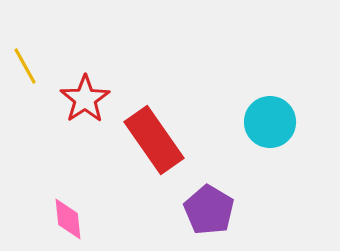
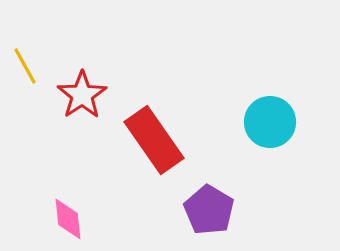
red star: moved 3 px left, 4 px up
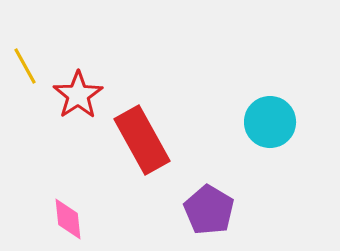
red star: moved 4 px left
red rectangle: moved 12 px left; rotated 6 degrees clockwise
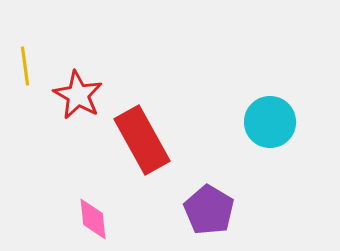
yellow line: rotated 21 degrees clockwise
red star: rotated 9 degrees counterclockwise
pink diamond: moved 25 px right
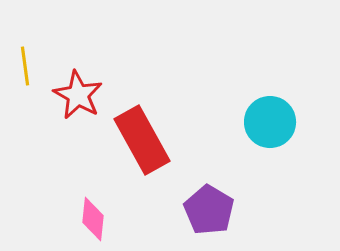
pink diamond: rotated 12 degrees clockwise
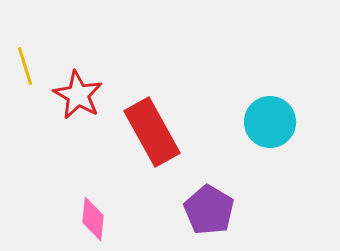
yellow line: rotated 9 degrees counterclockwise
red rectangle: moved 10 px right, 8 px up
